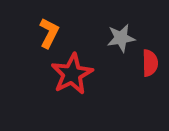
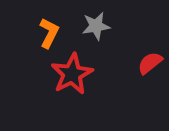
gray star: moved 25 px left, 12 px up
red semicircle: rotated 128 degrees counterclockwise
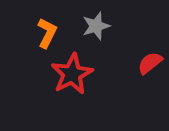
gray star: rotated 8 degrees counterclockwise
orange L-shape: moved 2 px left
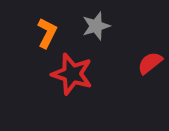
red star: rotated 27 degrees counterclockwise
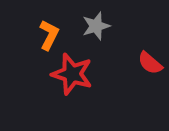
orange L-shape: moved 2 px right, 2 px down
red semicircle: rotated 100 degrees counterclockwise
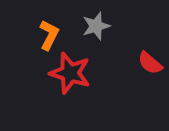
red star: moved 2 px left, 1 px up
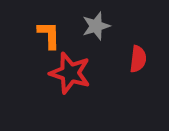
orange L-shape: rotated 28 degrees counterclockwise
red semicircle: moved 12 px left, 4 px up; rotated 124 degrees counterclockwise
